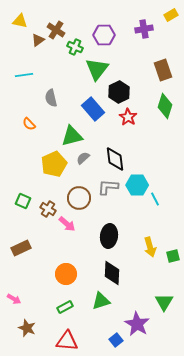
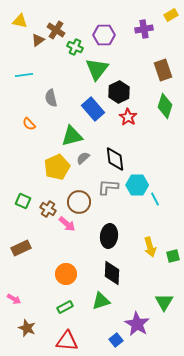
yellow pentagon at (54, 164): moved 3 px right, 3 px down
brown circle at (79, 198): moved 4 px down
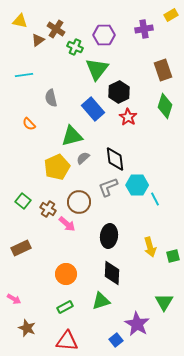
brown cross at (56, 30): moved 1 px up
gray L-shape at (108, 187): rotated 25 degrees counterclockwise
green square at (23, 201): rotated 14 degrees clockwise
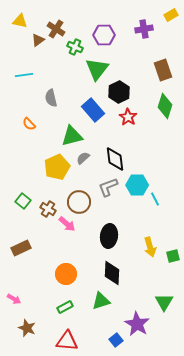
blue rectangle at (93, 109): moved 1 px down
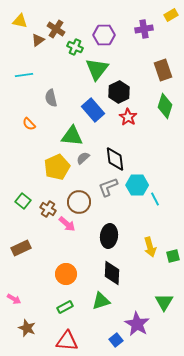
green triangle at (72, 136): rotated 20 degrees clockwise
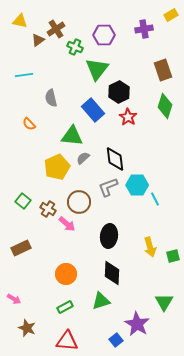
brown cross at (56, 29): rotated 24 degrees clockwise
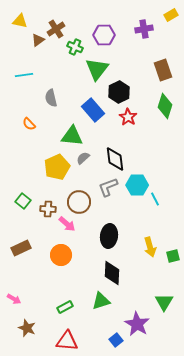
brown cross at (48, 209): rotated 28 degrees counterclockwise
orange circle at (66, 274): moved 5 px left, 19 px up
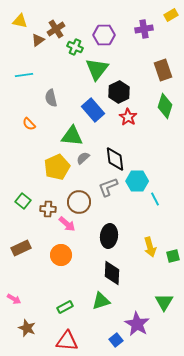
cyan hexagon at (137, 185): moved 4 px up
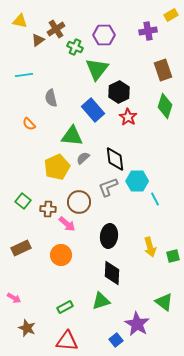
purple cross at (144, 29): moved 4 px right, 2 px down
pink arrow at (14, 299): moved 1 px up
green triangle at (164, 302): rotated 24 degrees counterclockwise
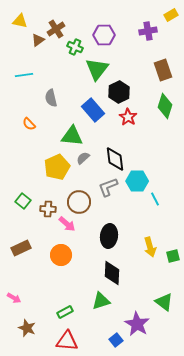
green rectangle at (65, 307): moved 5 px down
